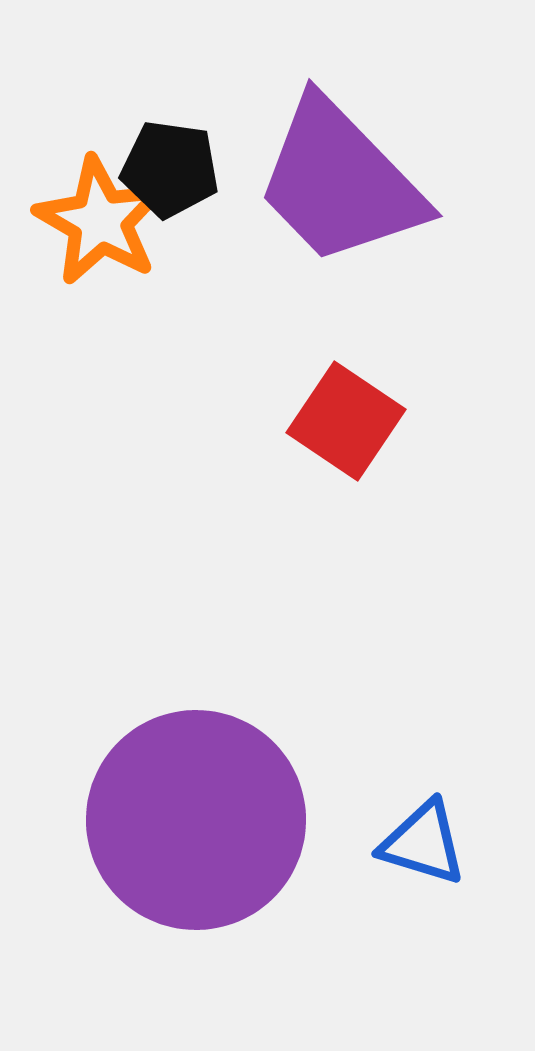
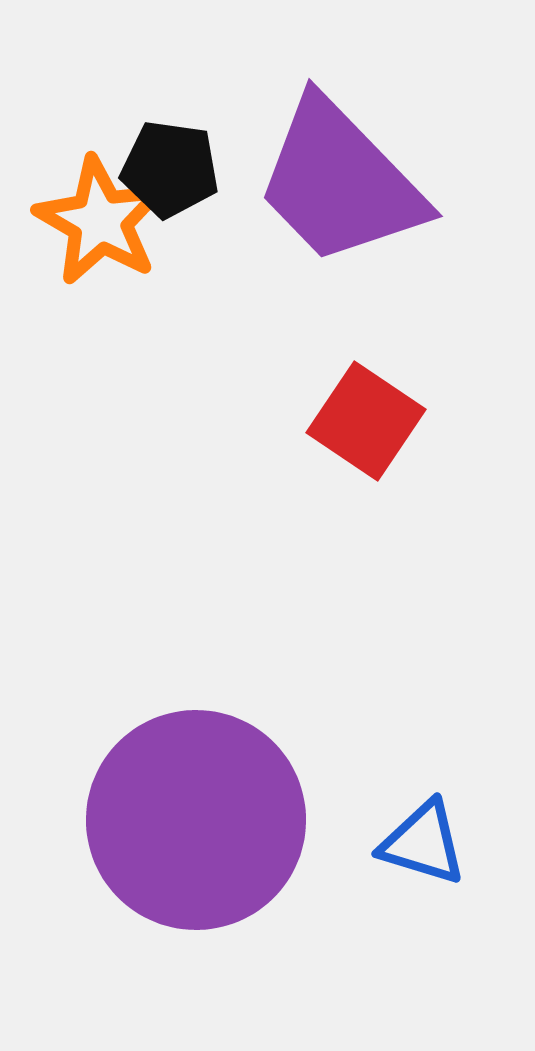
red square: moved 20 px right
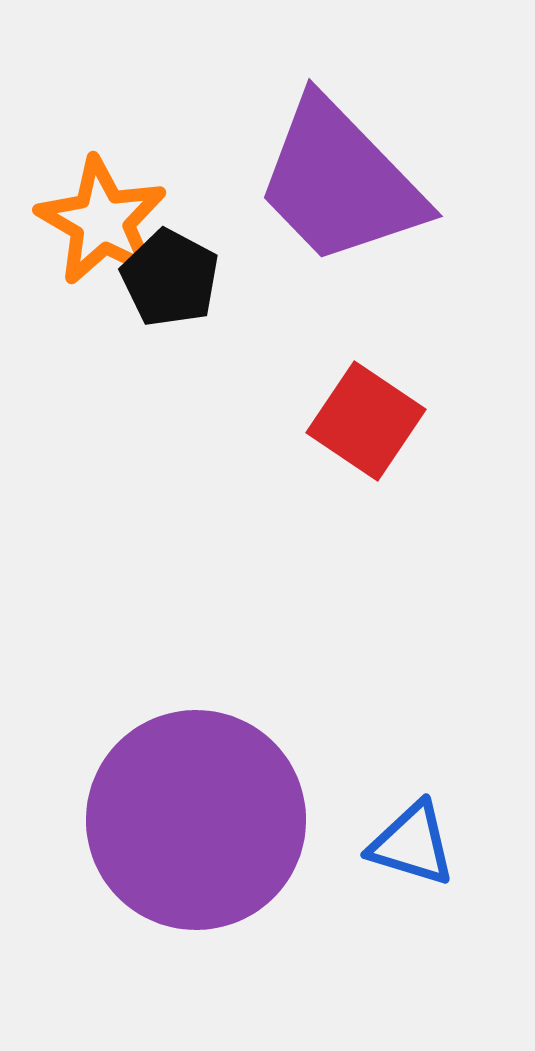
black pentagon: moved 109 px down; rotated 20 degrees clockwise
orange star: moved 2 px right
blue triangle: moved 11 px left, 1 px down
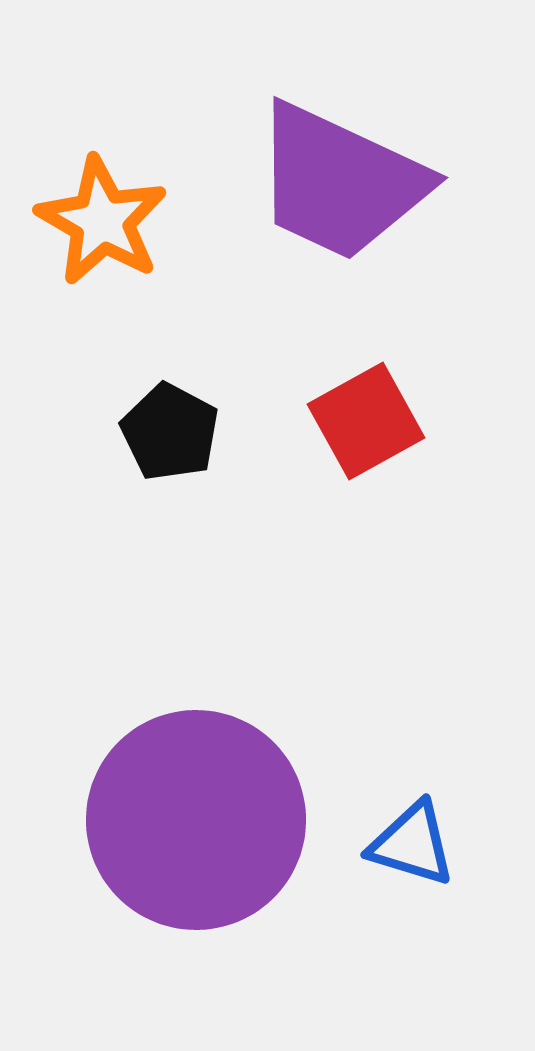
purple trapezoid: rotated 21 degrees counterclockwise
black pentagon: moved 154 px down
red square: rotated 27 degrees clockwise
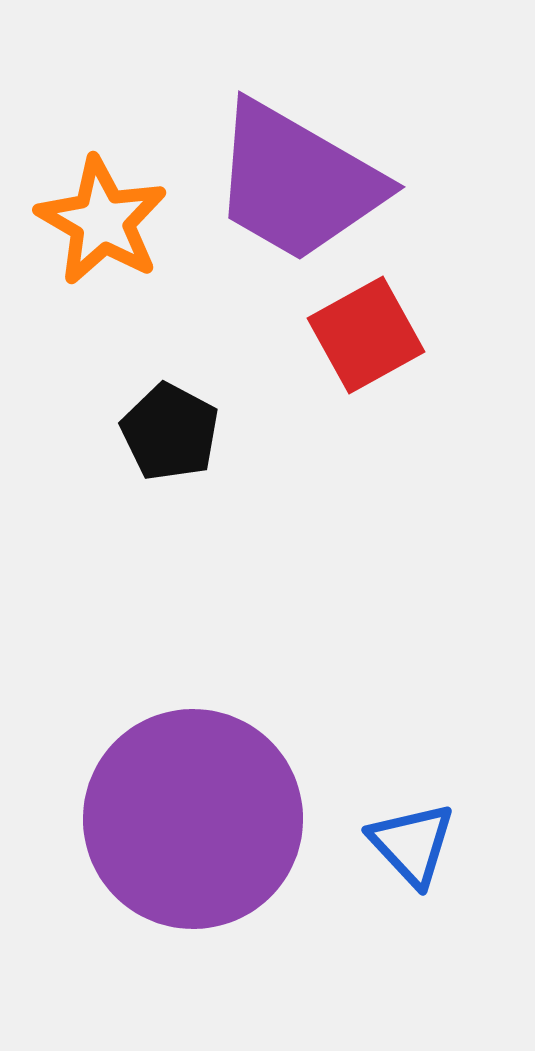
purple trapezoid: moved 43 px left; rotated 5 degrees clockwise
red square: moved 86 px up
purple circle: moved 3 px left, 1 px up
blue triangle: rotated 30 degrees clockwise
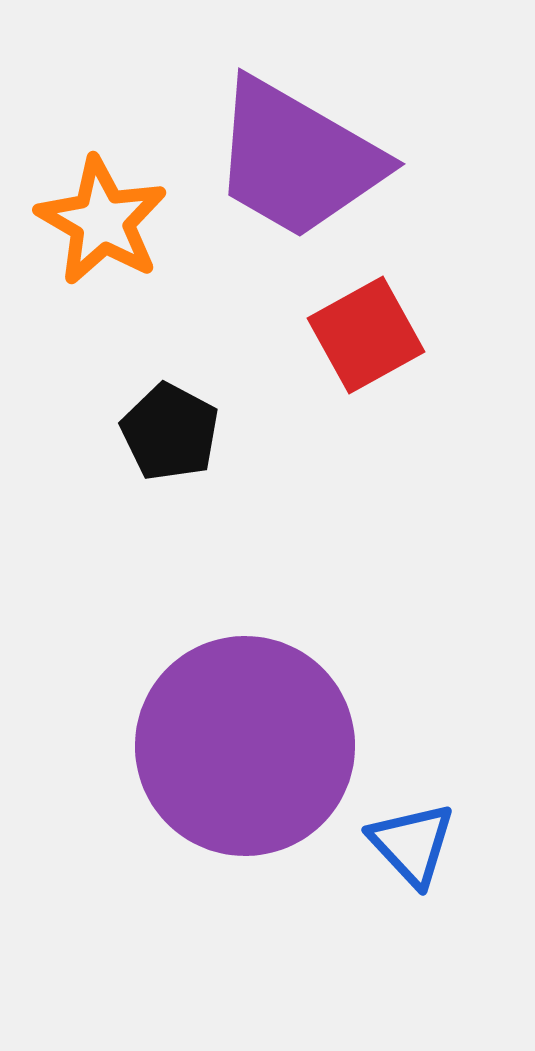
purple trapezoid: moved 23 px up
purple circle: moved 52 px right, 73 px up
